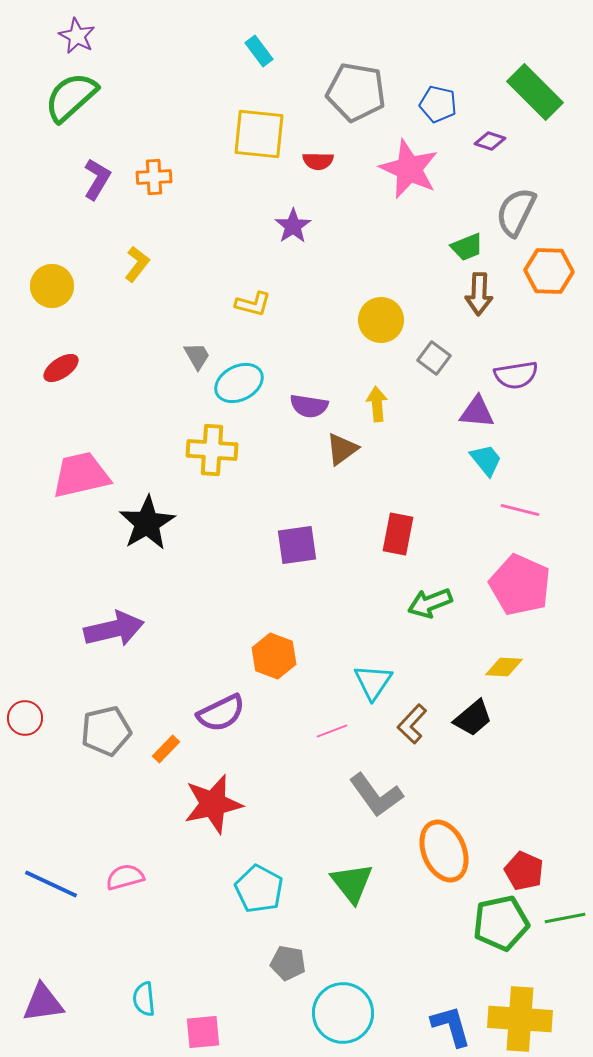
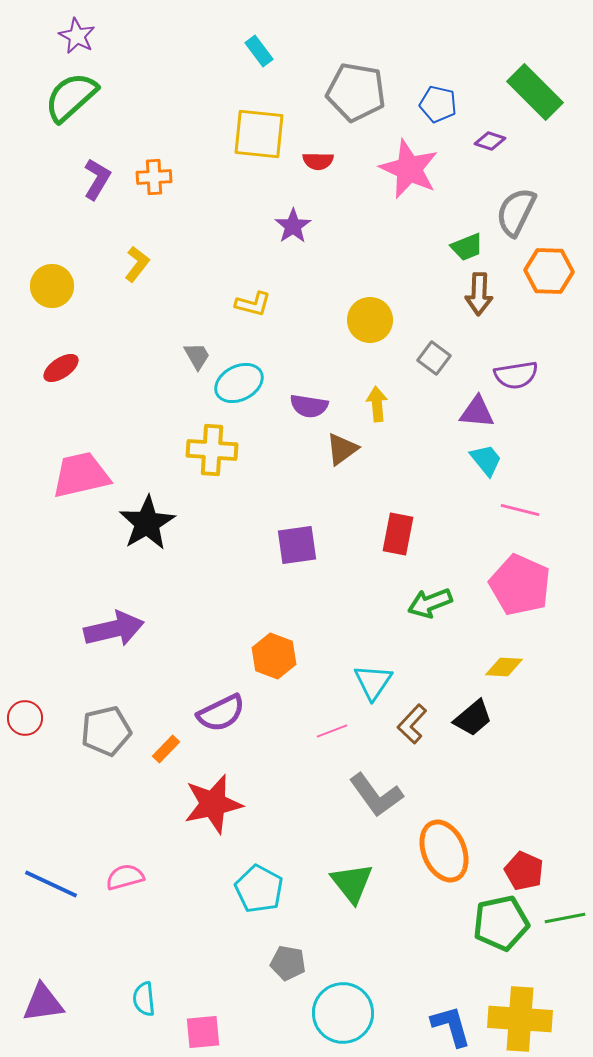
yellow circle at (381, 320): moved 11 px left
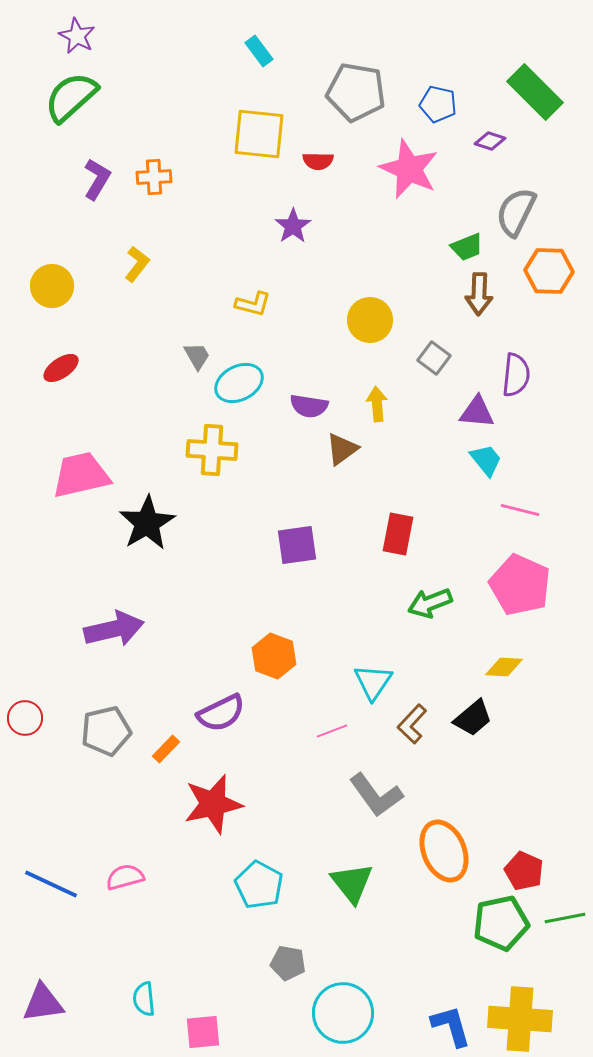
purple semicircle at (516, 375): rotated 75 degrees counterclockwise
cyan pentagon at (259, 889): moved 4 px up
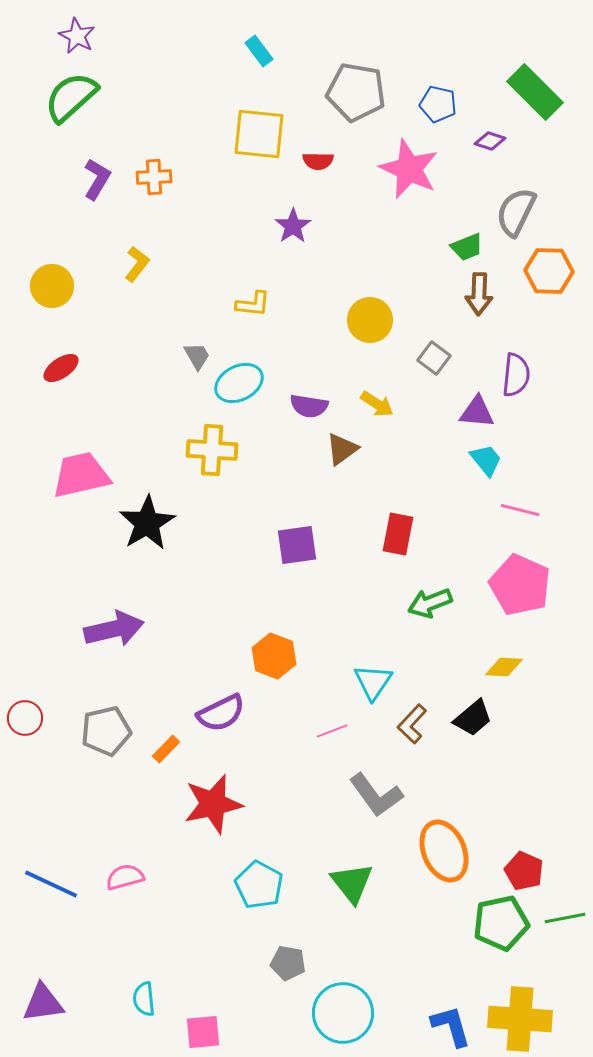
yellow L-shape at (253, 304): rotated 9 degrees counterclockwise
yellow arrow at (377, 404): rotated 128 degrees clockwise
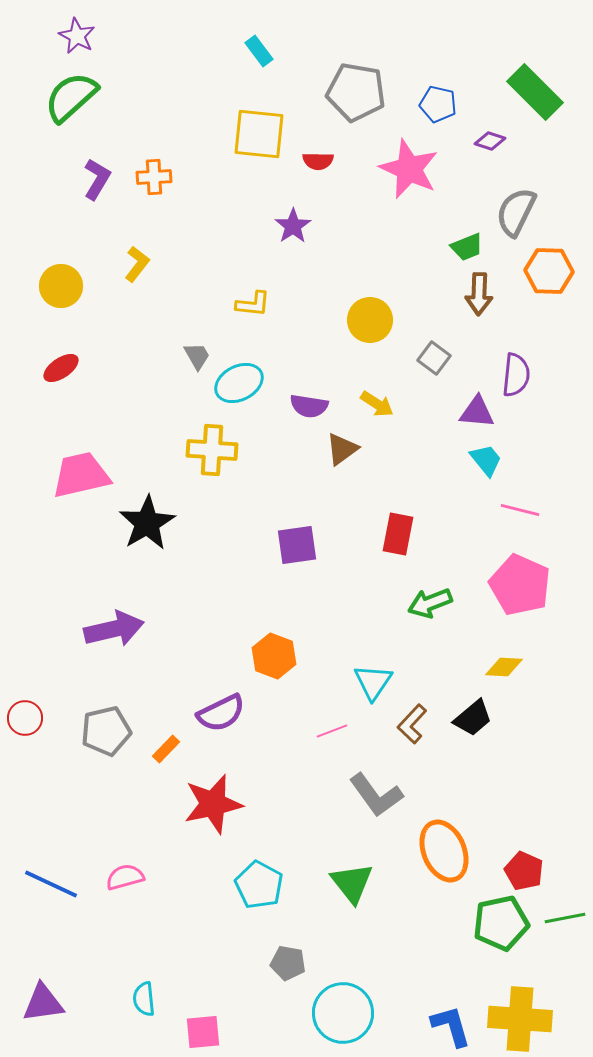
yellow circle at (52, 286): moved 9 px right
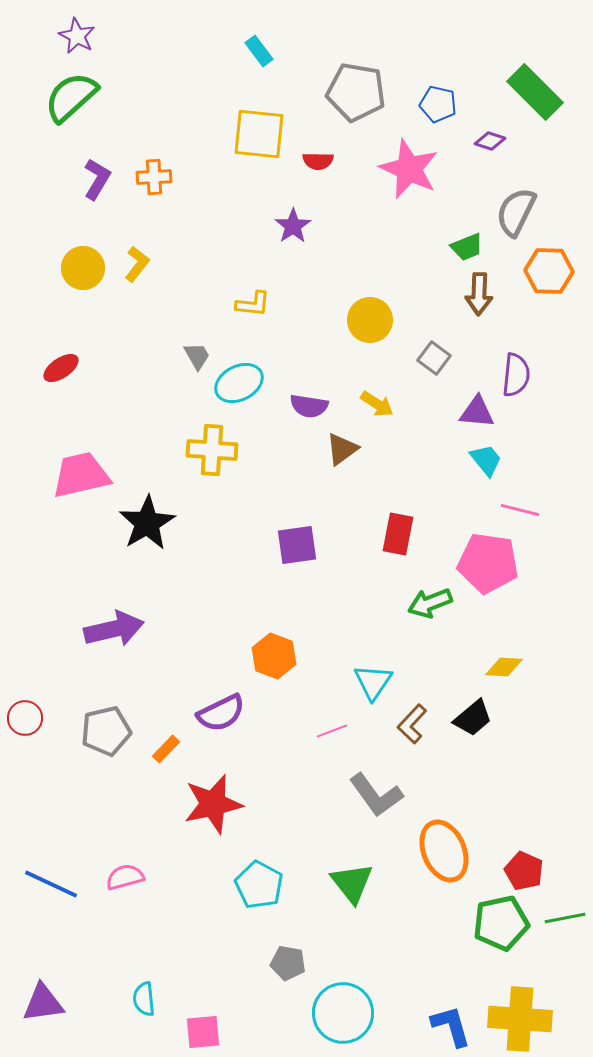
yellow circle at (61, 286): moved 22 px right, 18 px up
pink pentagon at (520, 585): moved 32 px left, 22 px up; rotated 16 degrees counterclockwise
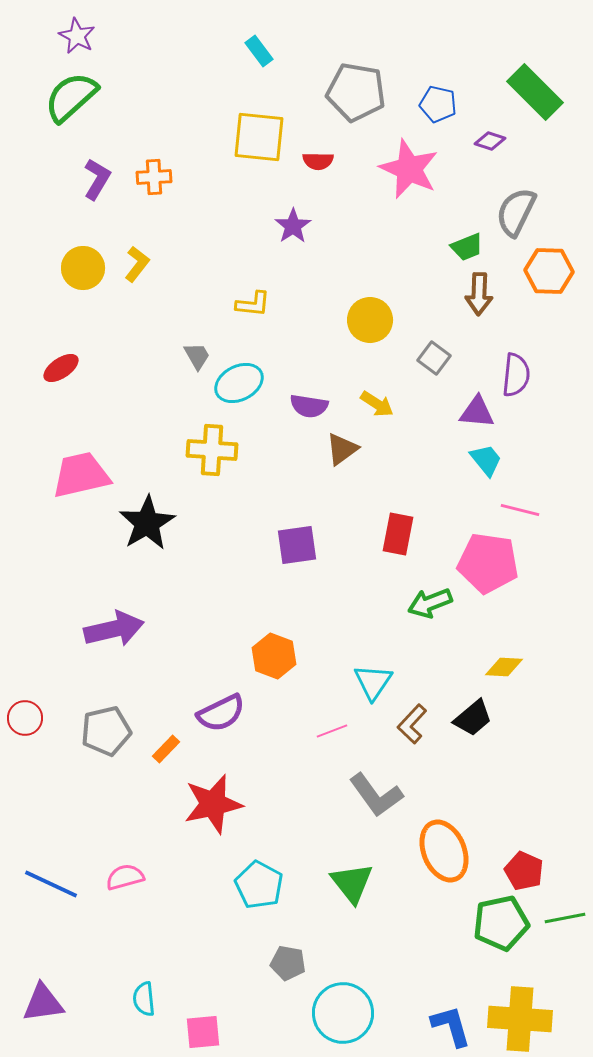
yellow square at (259, 134): moved 3 px down
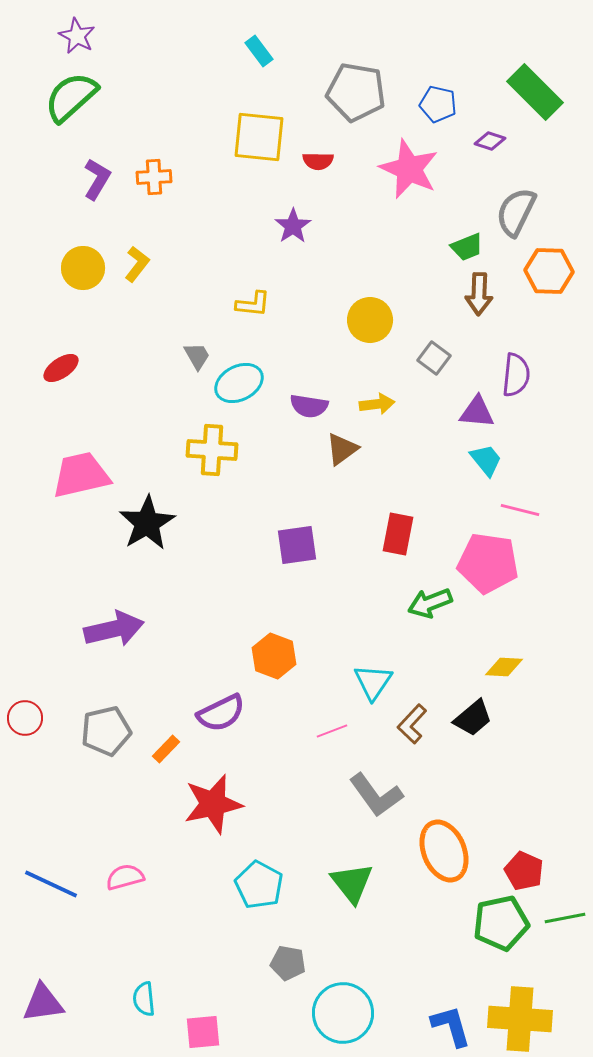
yellow arrow at (377, 404): rotated 40 degrees counterclockwise
